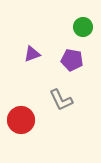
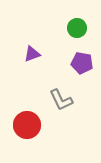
green circle: moved 6 px left, 1 px down
purple pentagon: moved 10 px right, 3 px down
red circle: moved 6 px right, 5 px down
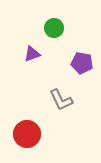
green circle: moved 23 px left
red circle: moved 9 px down
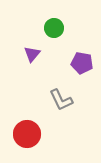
purple triangle: rotated 30 degrees counterclockwise
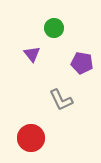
purple triangle: rotated 18 degrees counterclockwise
red circle: moved 4 px right, 4 px down
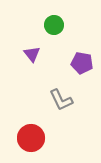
green circle: moved 3 px up
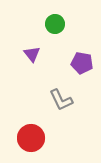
green circle: moved 1 px right, 1 px up
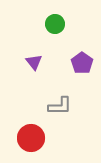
purple triangle: moved 2 px right, 8 px down
purple pentagon: rotated 25 degrees clockwise
gray L-shape: moved 1 px left, 6 px down; rotated 65 degrees counterclockwise
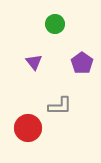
red circle: moved 3 px left, 10 px up
